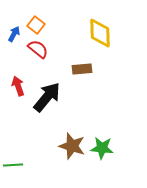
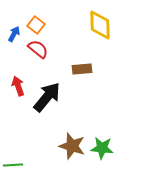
yellow diamond: moved 8 px up
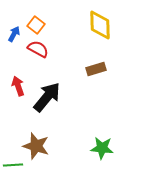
red semicircle: rotated 10 degrees counterclockwise
brown rectangle: moved 14 px right; rotated 12 degrees counterclockwise
brown star: moved 36 px left
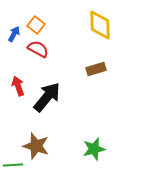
green star: moved 8 px left, 1 px down; rotated 20 degrees counterclockwise
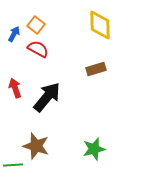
red arrow: moved 3 px left, 2 px down
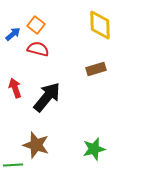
blue arrow: moved 1 px left; rotated 21 degrees clockwise
red semicircle: rotated 15 degrees counterclockwise
brown star: moved 1 px up
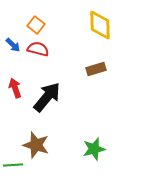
blue arrow: moved 11 px down; rotated 84 degrees clockwise
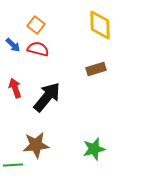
brown star: rotated 24 degrees counterclockwise
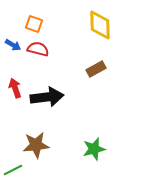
orange square: moved 2 px left, 1 px up; rotated 18 degrees counterclockwise
blue arrow: rotated 14 degrees counterclockwise
brown rectangle: rotated 12 degrees counterclockwise
black arrow: rotated 44 degrees clockwise
green line: moved 5 px down; rotated 24 degrees counterclockwise
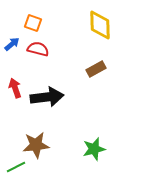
orange square: moved 1 px left, 1 px up
blue arrow: moved 1 px left, 1 px up; rotated 70 degrees counterclockwise
green line: moved 3 px right, 3 px up
